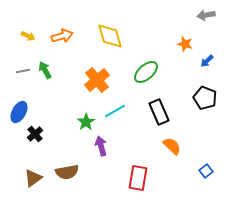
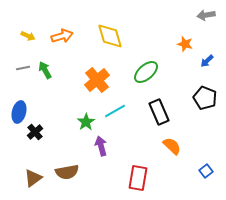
gray line: moved 3 px up
blue ellipse: rotated 15 degrees counterclockwise
black cross: moved 2 px up
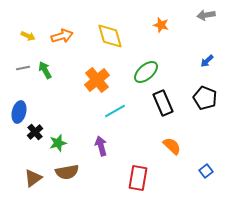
orange star: moved 24 px left, 19 px up
black rectangle: moved 4 px right, 9 px up
green star: moved 28 px left, 21 px down; rotated 18 degrees clockwise
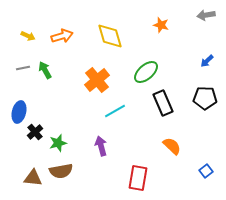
black pentagon: rotated 20 degrees counterclockwise
brown semicircle: moved 6 px left, 1 px up
brown triangle: rotated 42 degrees clockwise
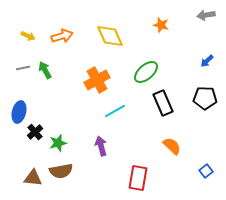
yellow diamond: rotated 8 degrees counterclockwise
orange cross: rotated 10 degrees clockwise
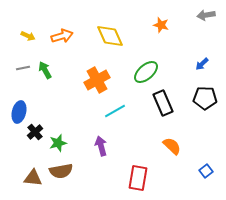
blue arrow: moved 5 px left, 3 px down
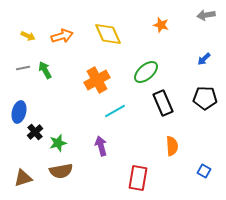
yellow diamond: moved 2 px left, 2 px up
blue arrow: moved 2 px right, 5 px up
orange semicircle: rotated 42 degrees clockwise
blue square: moved 2 px left; rotated 24 degrees counterclockwise
brown triangle: moved 10 px left; rotated 24 degrees counterclockwise
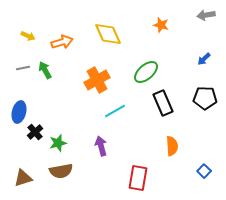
orange arrow: moved 6 px down
blue square: rotated 16 degrees clockwise
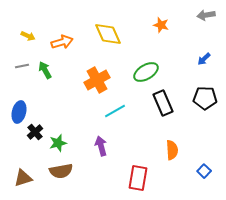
gray line: moved 1 px left, 2 px up
green ellipse: rotated 10 degrees clockwise
orange semicircle: moved 4 px down
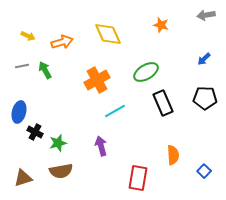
black cross: rotated 21 degrees counterclockwise
orange semicircle: moved 1 px right, 5 px down
